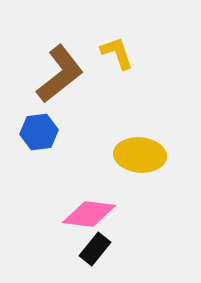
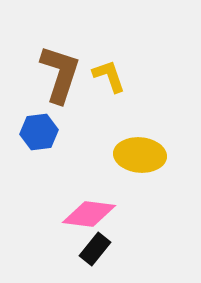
yellow L-shape: moved 8 px left, 23 px down
brown L-shape: rotated 34 degrees counterclockwise
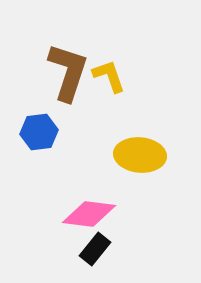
brown L-shape: moved 8 px right, 2 px up
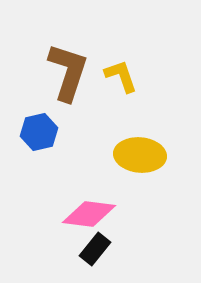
yellow L-shape: moved 12 px right
blue hexagon: rotated 6 degrees counterclockwise
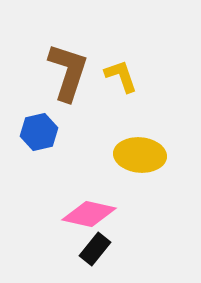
pink diamond: rotated 6 degrees clockwise
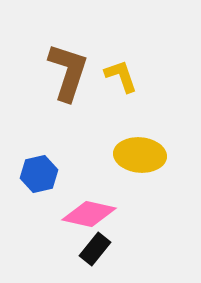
blue hexagon: moved 42 px down
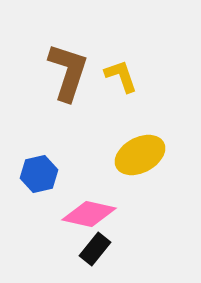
yellow ellipse: rotated 33 degrees counterclockwise
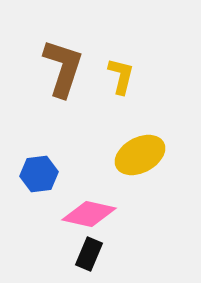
brown L-shape: moved 5 px left, 4 px up
yellow L-shape: rotated 33 degrees clockwise
blue hexagon: rotated 6 degrees clockwise
black rectangle: moved 6 px left, 5 px down; rotated 16 degrees counterclockwise
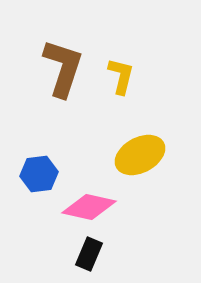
pink diamond: moved 7 px up
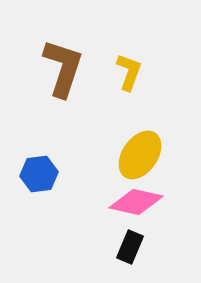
yellow L-shape: moved 8 px right, 4 px up; rotated 6 degrees clockwise
yellow ellipse: rotated 27 degrees counterclockwise
pink diamond: moved 47 px right, 5 px up
black rectangle: moved 41 px right, 7 px up
